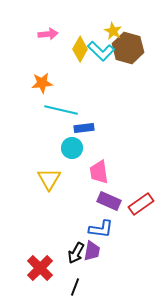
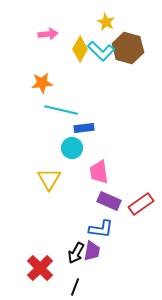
yellow star: moved 7 px left, 9 px up
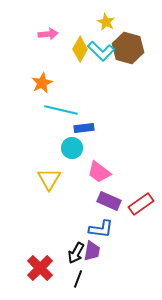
orange star: rotated 20 degrees counterclockwise
pink trapezoid: rotated 45 degrees counterclockwise
black line: moved 3 px right, 8 px up
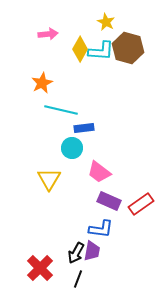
cyan L-shape: rotated 40 degrees counterclockwise
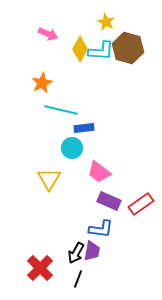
pink arrow: rotated 30 degrees clockwise
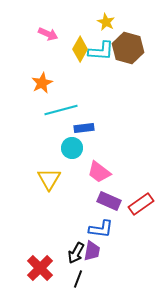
cyan line: rotated 28 degrees counterclockwise
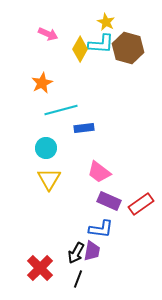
cyan L-shape: moved 7 px up
cyan circle: moved 26 px left
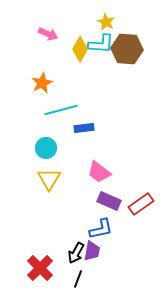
brown hexagon: moved 1 px left, 1 px down; rotated 12 degrees counterclockwise
blue L-shape: rotated 20 degrees counterclockwise
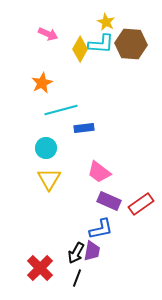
brown hexagon: moved 4 px right, 5 px up
black line: moved 1 px left, 1 px up
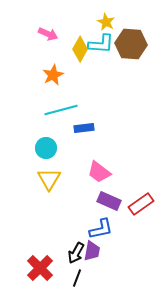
orange star: moved 11 px right, 8 px up
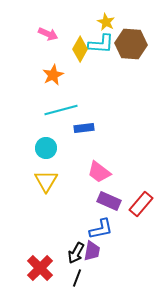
yellow triangle: moved 3 px left, 2 px down
red rectangle: rotated 15 degrees counterclockwise
